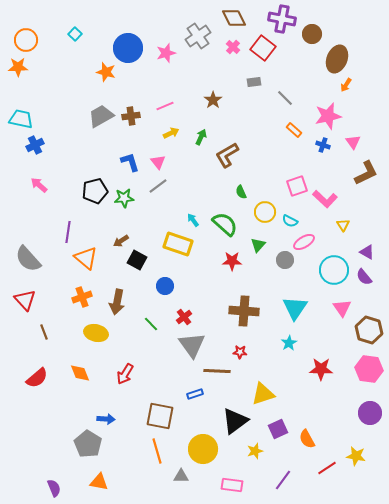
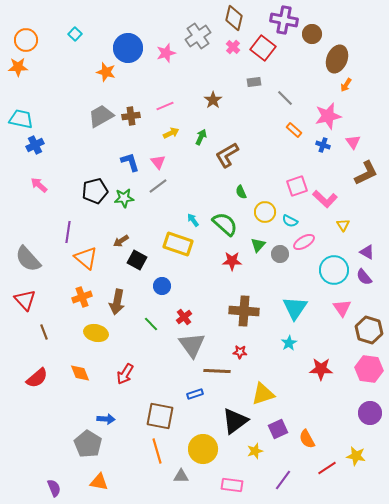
brown diamond at (234, 18): rotated 40 degrees clockwise
purple cross at (282, 19): moved 2 px right, 1 px down
gray circle at (285, 260): moved 5 px left, 6 px up
blue circle at (165, 286): moved 3 px left
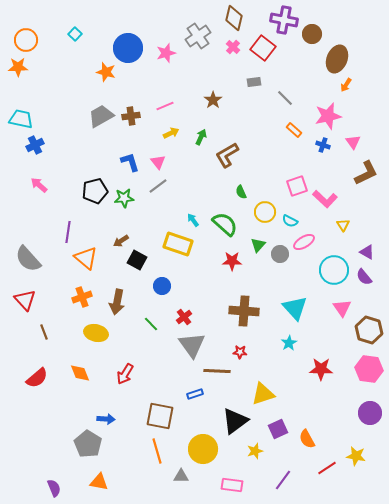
cyan triangle at (295, 308): rotated 16 degrees counterclockwise
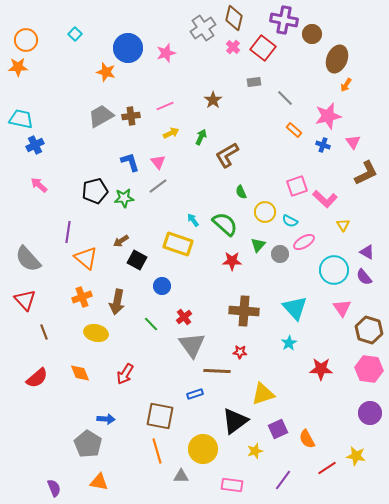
gray cross at (198, 36): moved 5 px right, 8 px up
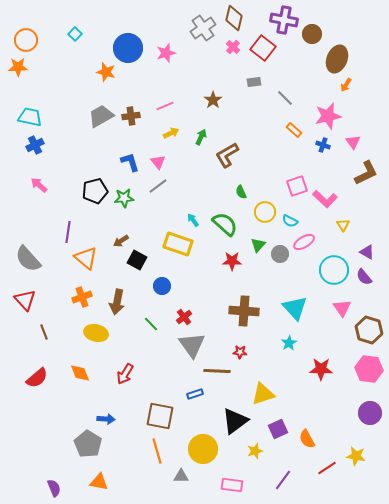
cyan trapezoid at (21, 119): moved 9 px right, 2 px up
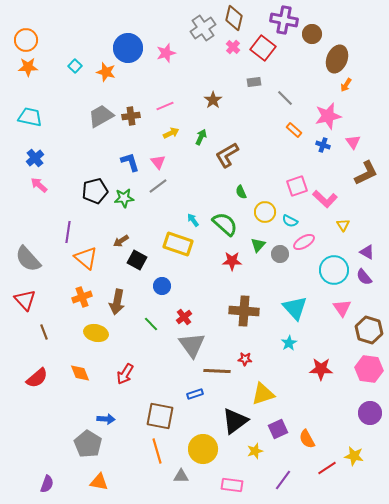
cyan square at (75, 34): moved 32 px down
orange star at (18, 67): moved 10 px right
blue cross at (35, 145): moved 13 px down; rotated 12 degrees counterclockwise
red star at (240, 352): moved 5 px right, 7 px down
yellow star at (356, 456): moved 2 px left
purple semicircle at (54, 488): moved 7 px left, 4 px up; rotated 42 degrees clockwise
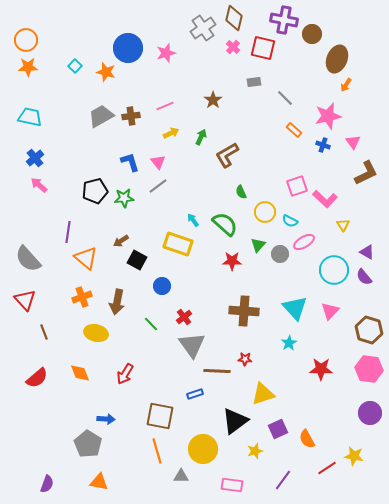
red square at (263, 48): rotated 25 degrees counterclockwise
pink triangle at (342, 308): moved 12 px left, 3 px down; rotated 18 degrees clockwise
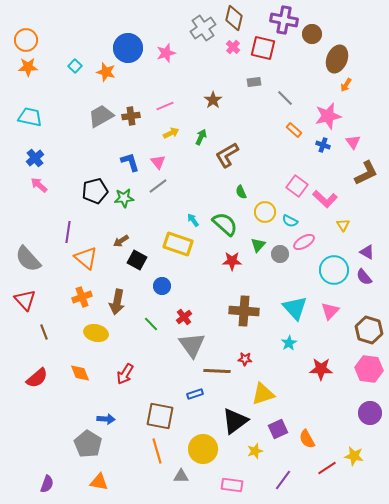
pink square at (297, 186): rotated 35 degrees counterclockwise
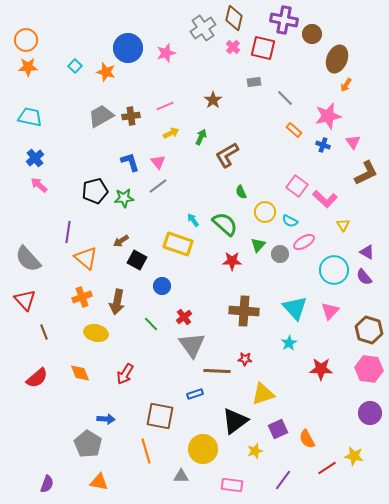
orange line at (157, 451): moved 11 px left
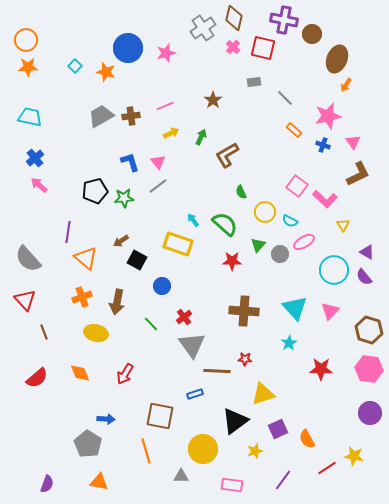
brown L-shape at (366, 173): moved 8 px left, 1 px down
